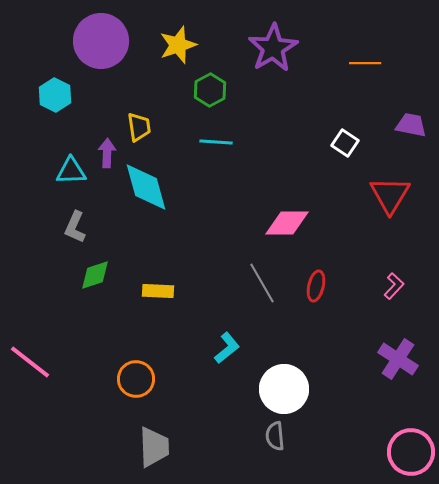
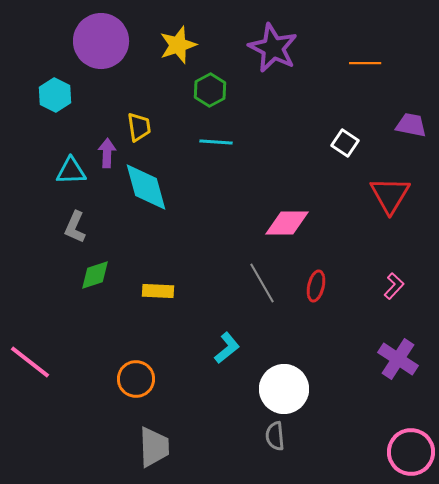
purple star: rotated 15 degrees counterclockwise
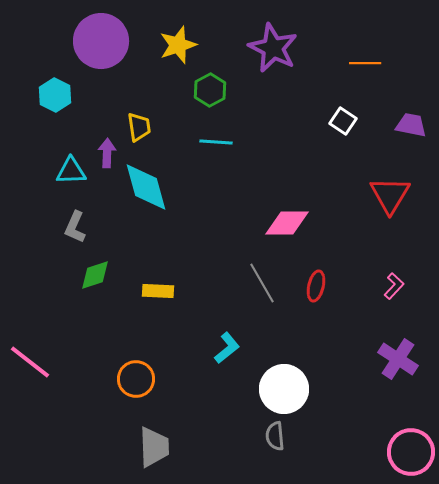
white square: moved 2 px left, 22 px up
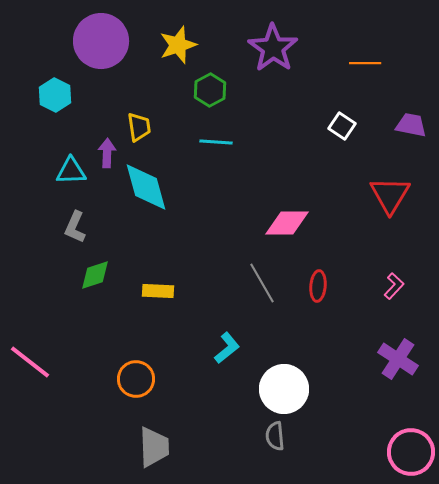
purple star: rotated 9 degrees clockwise
white square: moved 1 px left, 5 px down
red ellipse: moved 2 px right; rotated 8 degrees counterclockwise
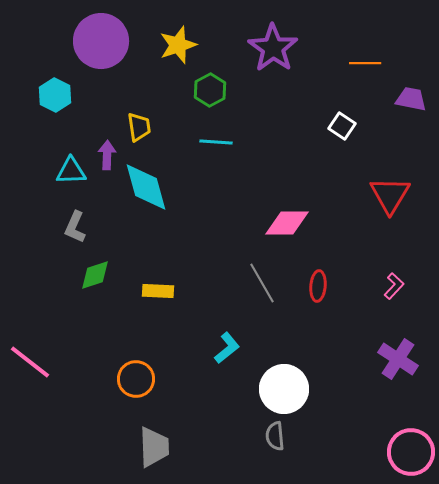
purple trapezoid: moved 26 px up
purple arrow: moved 2 px down
